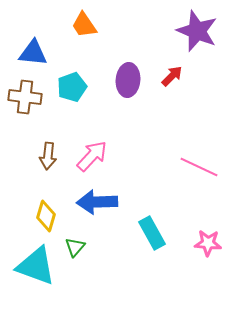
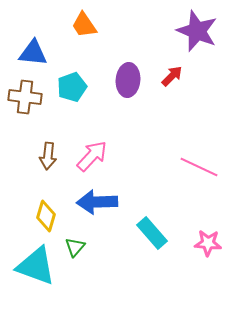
cyan rectangle: rotated 12 degrees counterclockwise
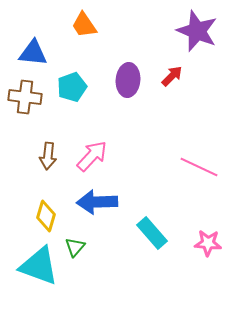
cyan triangle: moved 3 px right
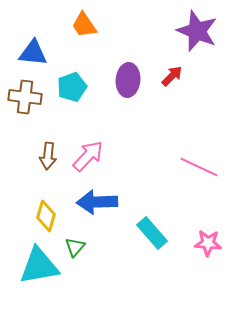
pink arrow: moved 4 px left
cyan triangle: rotated 30 degrees counterclockwise
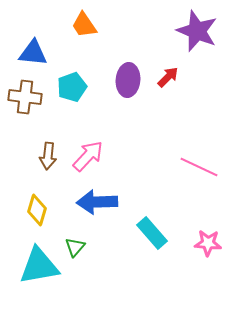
red arrow: moved 4 px left, 1 px down
yellow diamond: moved 9 px left, 6 px up
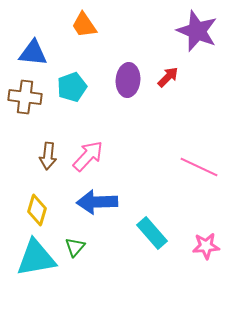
pink star: moved 2 px left, 3 px down; rotated 8 degrees counterclockwise
cyan triangle: moved 3 px left, 8 px up
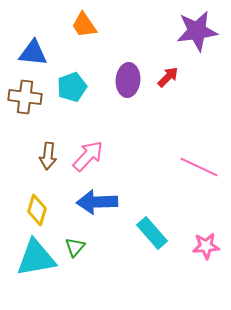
purple star: rotated 30 degrees counterclockwise
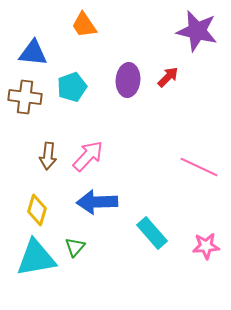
purple star: rotated 21 degrees clockwise
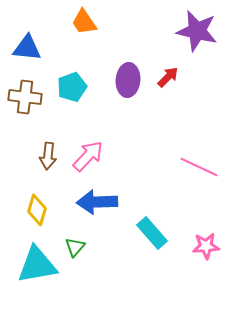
orange trapezoid: moved 3 px up
blue triangle: moved 6 px left, 5 px up
cyan triangle: moved 1 px right, 7 px down
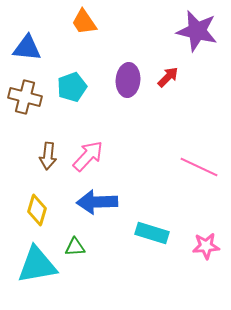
brown cross: rotated 8 degrees clockwise
cyan rectangle: rotated 32 degrees counterclockwise
green triangle: rotated 45 degrees clockwise
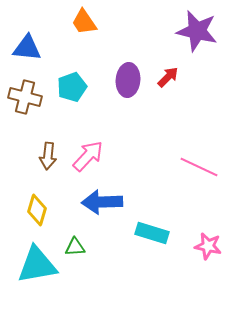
blue arrow: moved 5 px right
pink star: moved 2 px right; rotated 16 degrees clockwise
